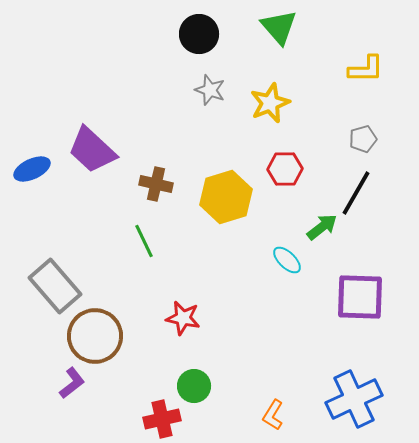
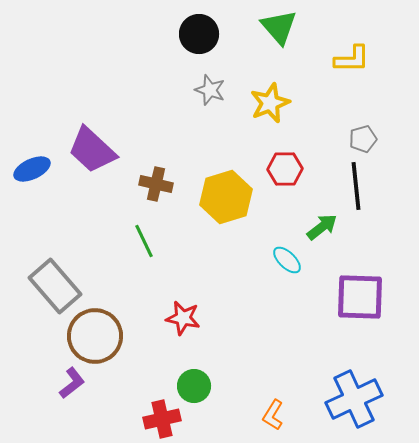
yellow L-shape: moved 14 px left, 10 px up
black line: moved 7 px up; rotated 36 degrees counterclockwise
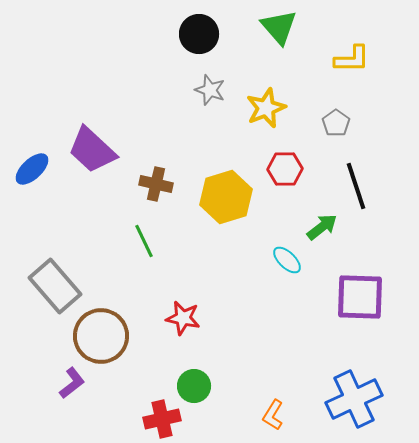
yellow star: moved 4 px left, 5 px down
gray pentagon: moved 27 px left, 16 px up; rotated 20 degrees counterclockwise
blue ellipse: rotated 18 degrees counterclockwise
black line: rotated 12 degrees counterclockwise
brown circle: moved 6 px right
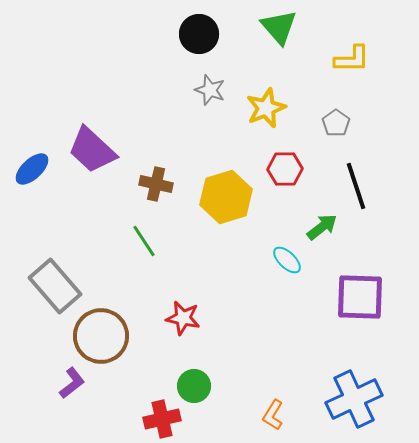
green line: rotated 8 degrees counterclockwise
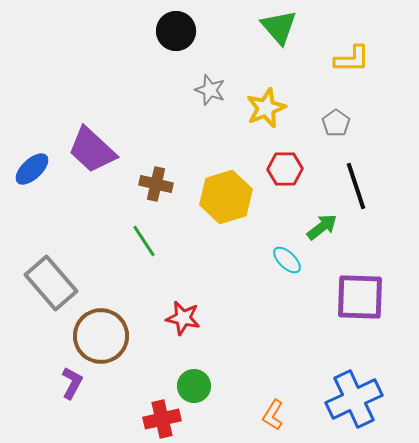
black circle: moved 23 px left, 3 px up
gray rectangle: moved 4 px left, 3 px up
purple L-shape: rotated 24 degrees counterclockwise
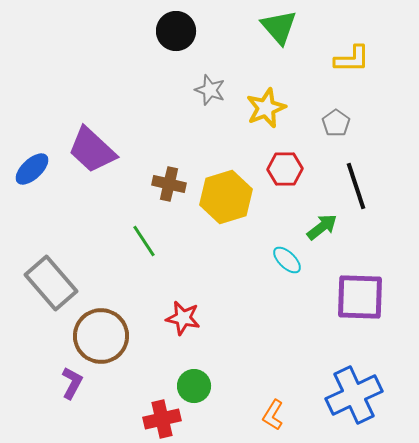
brown cross: moved 13 px right
blue cross: moved 4 px up
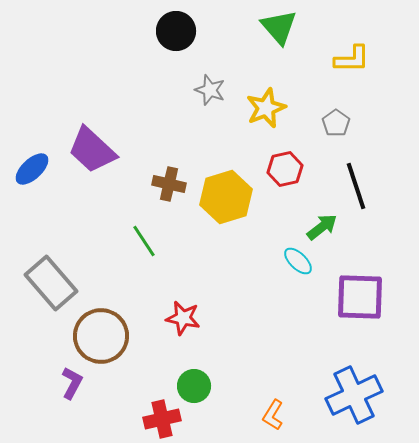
red hexagon: rotated 12 degrees counterclockwise
cyan ellipse: moved 11 px right, 1 px down
